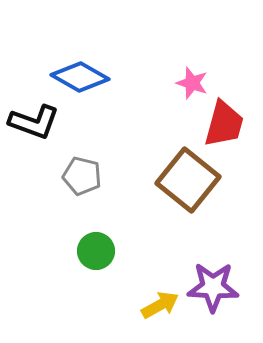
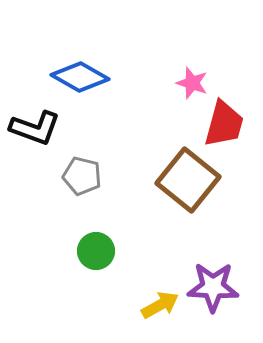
black L-shape: moved 1 px right, 6 px down
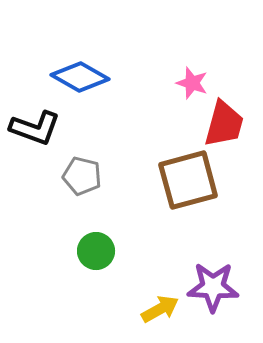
brown square: rotated 36 degrees clockwise
yellow arrow: moved 4 px down
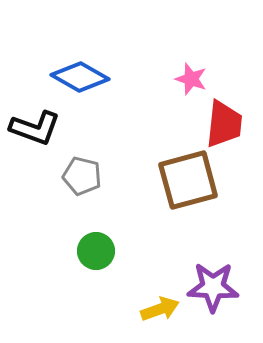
pink star: moved 1 px left, 4 px up
red trapezoid: rotated 9 degrees counterclockwise
yellow arrow: rotated 9 degrees clockwise
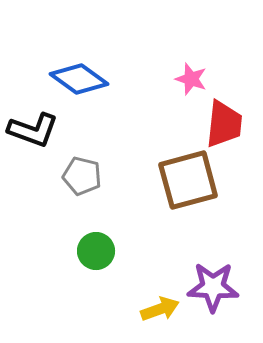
blue diamond: moved 1 px left, 2 px down; rotated 6 degrees clockwise
black L-shape: moved 2 px left, 2 px down
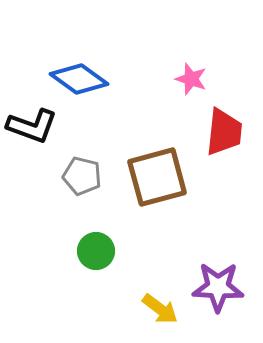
red trapezoid: moved 8 px down
black L-shape: moved 1 px left, 4 px up
brown square: moved 31 px left, 3 px up
purple star: moved 5 px right
yellow arrow: rotated 57 degrees clockwise
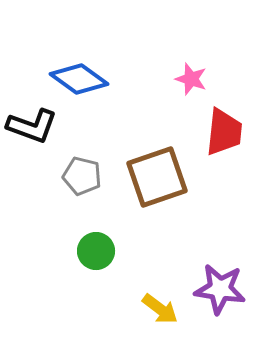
brown square: rotated 4 degrees counterclockwise
purple star: moved 2 px right, 2 px down; rotated 6 degrees clockwise
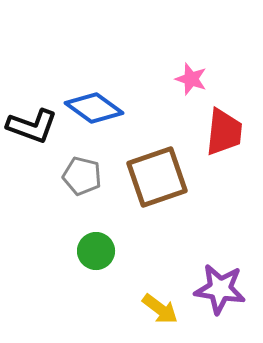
blue diamond: moved 15 px right, 29 px down
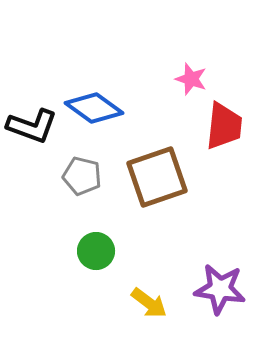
red trapezoid: moved 6 px up
yellow arrow: moved 11 px left, 6 px up
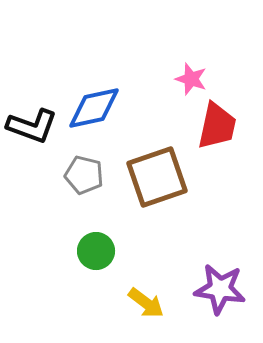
blue diamond: rotated 48 degrees counterclockwise
red trapezoid: moved 7 px left; rotated 6 degrees clockwise
gray pentagon: moved 2 px right, 1 px up
yellow arrow: moved 3 px left
